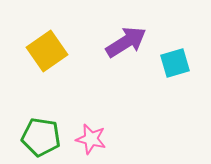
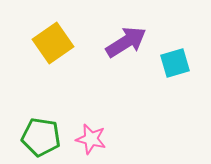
yellow square: moved 6 px right, 8 px up
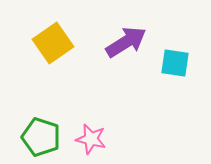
cyan square: rotated 24 degrees clockwise
green pentagon: rotated 9 degrees clockwise
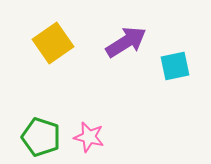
cyan square: moved 3 px down; rotated 20 degrees counterclockwise
pink star: moved 2 px left, 2 px up
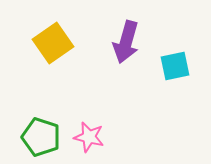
purple arrow: rotated 138 degrees clockwise
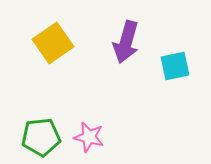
green pentagon: rotated 24 degrees counterclockwise
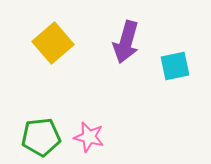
yellow square: rotated 6 degrees counterclockwise
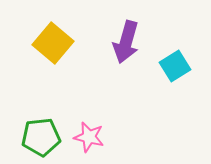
yellow square: rotated 9 degrees counterclockwise
cyan square: rotated 20 degrees counterclockwise
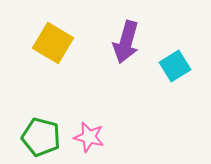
yellow square: rotated 9 degrees counterclockwise
green pentagon: rotated 21 degrees clockwise
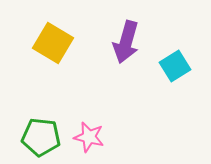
green pentagon: rotated 9 degrees counterclockwise
